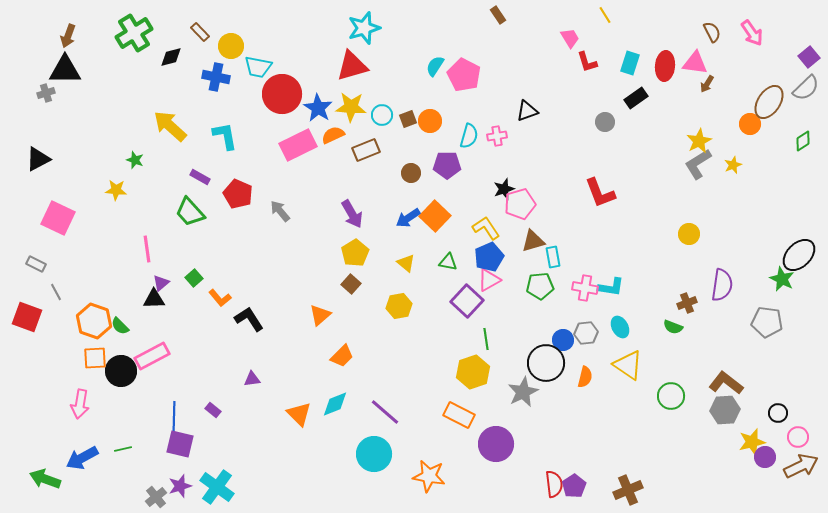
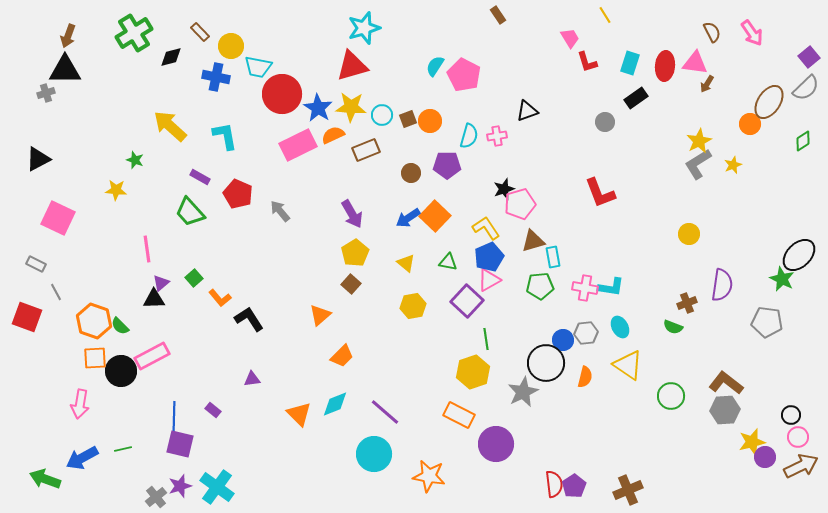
yellow hexagon at (399, 306): moved 14 px right
black circle at (778, 413): moved 13 px right, 2 px down
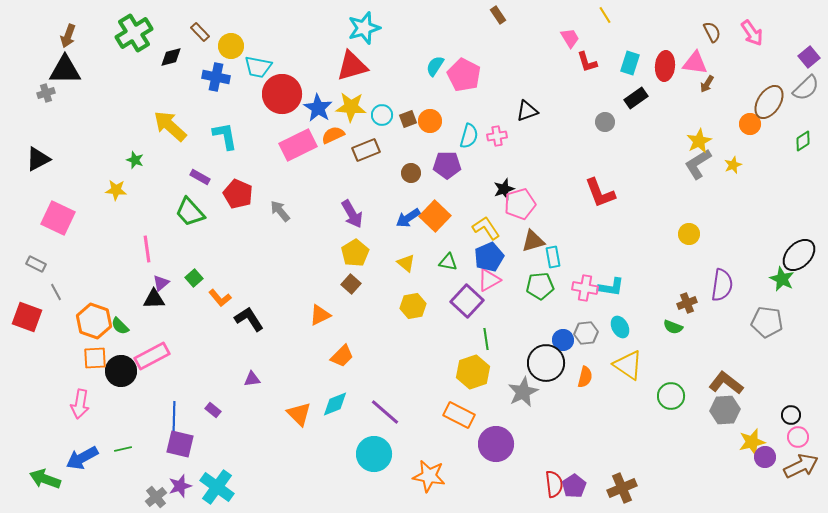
orange triangle at (320, 315): rotated 15 degrees clockwise
brown cross at (628, 490): moved 6 px left, 2 px up
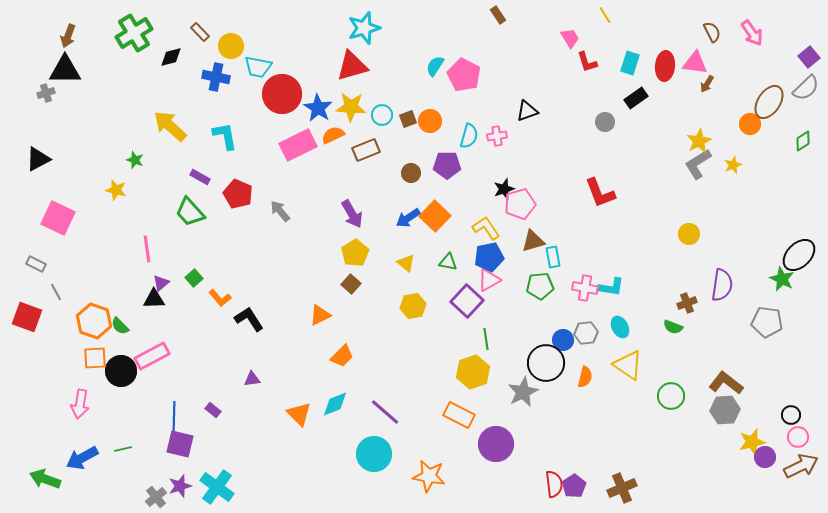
yellow star at (116, 190): rotated 10 degrees clockwise
blue pentagon at (489, 257): rotated 12 degrees clockwise
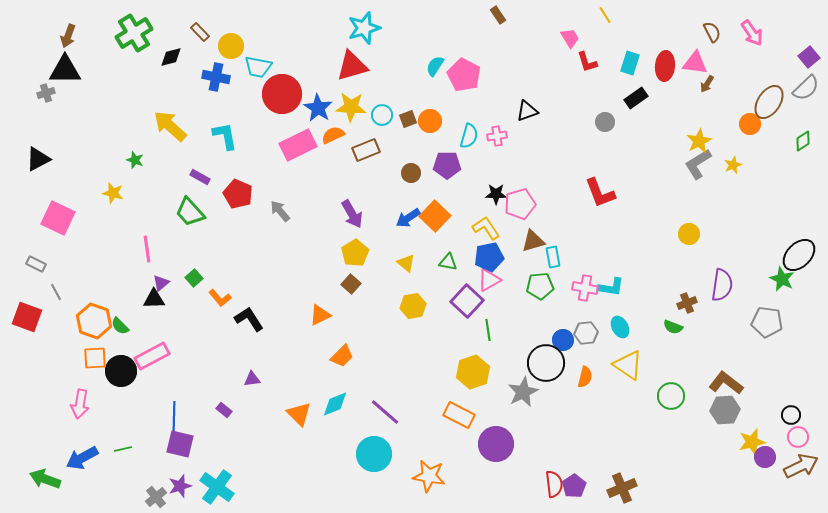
black star at (504, 189): moved 8 px left, 5 px down; rotated 20 degrees clockwise
yellow star at (116, 190): moved 3 px left, 3 px down
green line at (486, 339): moved 2 px right, 9 px up
purple rectangle at (213, 410): moved 11 px right
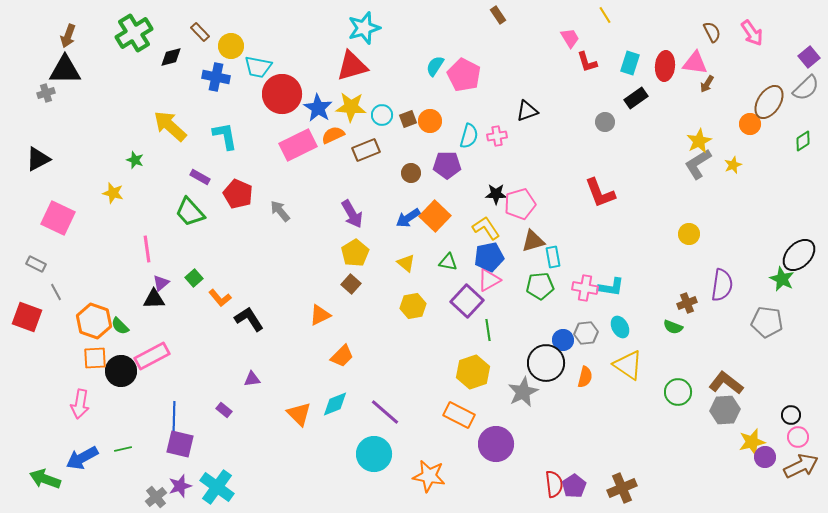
green circle at (671, 396): moved 7 px right, 4 px up
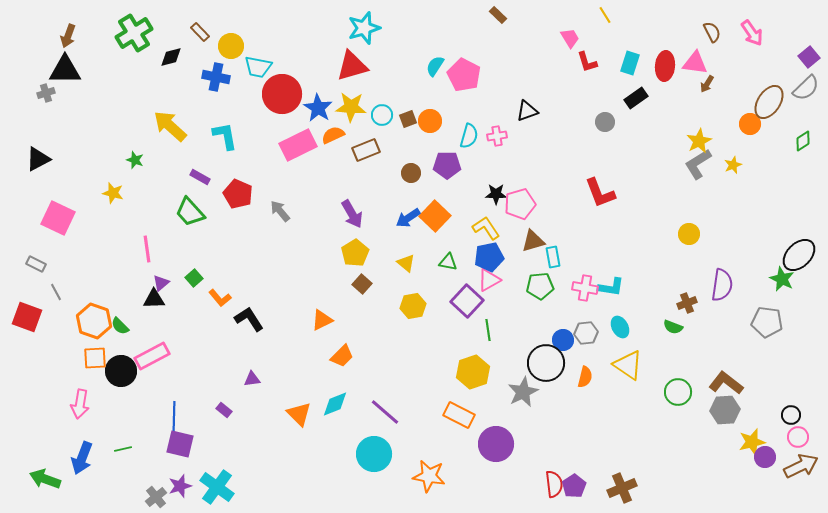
brown rectangle at (498, 15): rotated 12 degrees counterclockwise
brown square at (351, 284): moved 11 px right
orange triangle at (320, 315): moved 2 px right, 5 px down
blue arrow at (82, 458): rotated 40 degrees counterclockwise
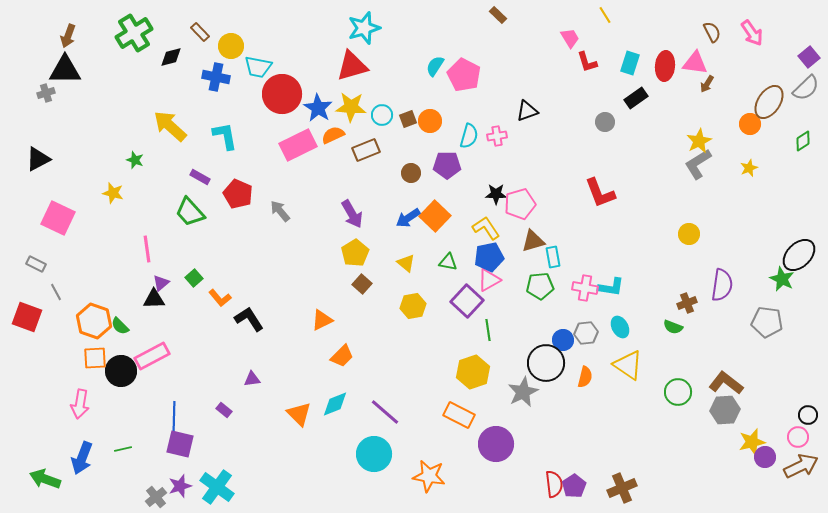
yellow star at (733, 165): moved 16 px right, 3 px down
black circle at (791, 415): moved 17 px right
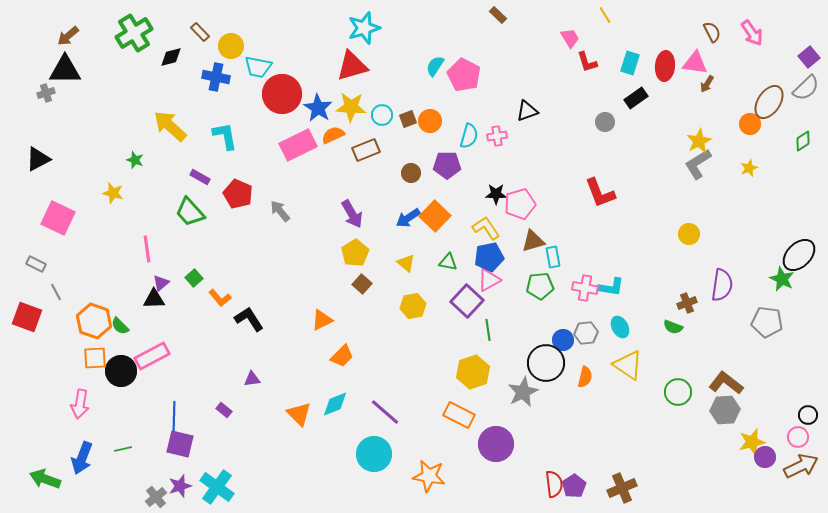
brown arrow at (68, 36): rotated 30 degrees clockwise
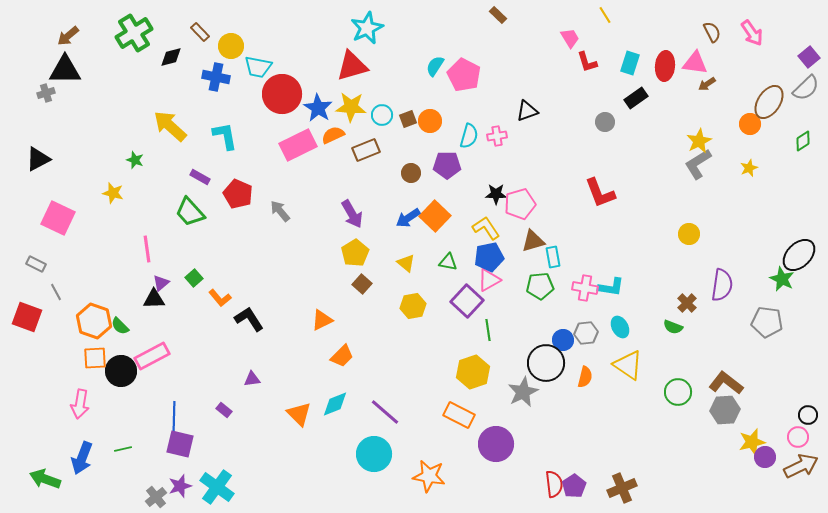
cyan star at (364, 28): moved 3 px right; rotated 8 degrees counterclockwise
brown arrow at (707, 84): rotated 24 degrees clockwise
brown cross at (687, 303): rotated 24 degrees counterclockwise
